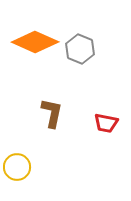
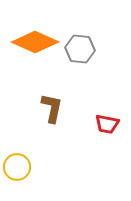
gray hexagon: rotated 16 degrees counterclockwise
brown L-shape: moved 5 px up
red trapezoid: moved 1 px right, 1 px down
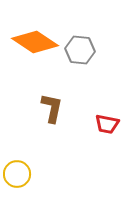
orange diamond: rotated 9 degrees clockwise
gray hexagon: moved 1 px down
yellow circle: moved 7 px down
